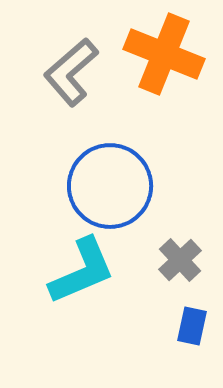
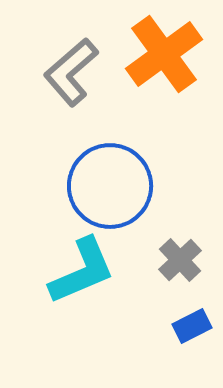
orange cross: rotated 32 degrees clockwise
blue rectangle: rotated 51 degrees clockwise
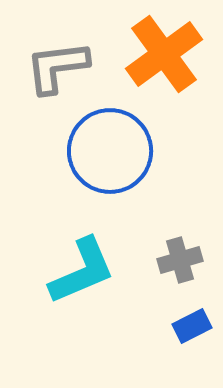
gray L-shape: moved 14 px left, 5 px up; rotated 34 degrees clockwise
blue circle: moved 35 px up
gray cross: rotated 27 degrees clockwise
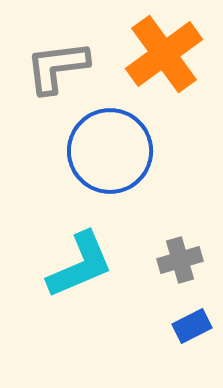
cyan L-shape: moved 2 px left, 6 px up
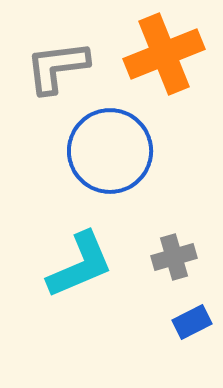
orange cross: rotated 14 degrees clockwise
gray cross: moved 6 px left, 3 px up
blue rectangle: moved 4 px up
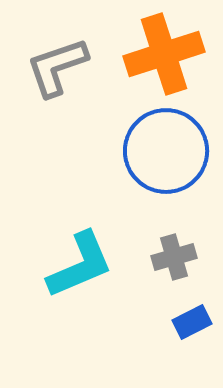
orange cross: rotated 4 degrees clockwise
gray L-shape: rotated 12 degrees counterclockwise
blue circle: moved 56 px right
